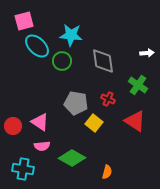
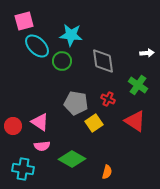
yellow square: rotated 18 degrees clockwise
green diamond: moved 1 px down
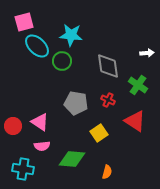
pink square: moved 1 px down
gray diamond: moved 5 px right, 5 px down
red cross: moved 1 px down
yellow square: moved 5 px right, 10 px down
green diamond: rotated 24 degrees counterclockwise
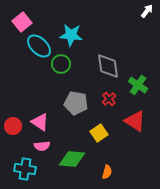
pink square: moved 2 px left; rotated 24 degrees counterclockwise
cyan ellipse: moved 2 px right
white arrow: moved 42 px up; rotated 48 degrees counterclockwise
green circle: moved 1 px left, 3 px down
red cross: moved 1 px right, 1 px up; rotated 24 degrees clockwise
cyan cross: moved 2 px right
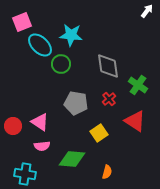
pink square: rotated 18 degrees clockwise
cyan ellipse: moved 1 px right, 1 px up
cyan cross: moved 5 px down
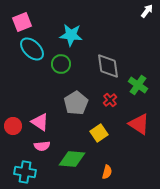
cyan ellipse: moved 8 px left, 4 px down
red cross: moved 1 px right, 1 px down
gray pentagon: rotated 30 degrees clockwise
red triangle: moved 4 px right, 3 px down
cyan cross: moved 2 px up
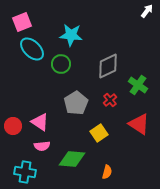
gray diamond: rotated 72 degrees clockwise
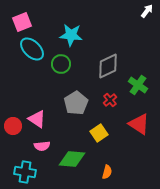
pink triangle: moved 3 px left, 3 px up
